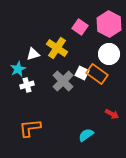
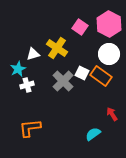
orange rectangle: moved 4 px right, 2 px down
red arrow: rotated 152 degrees counterclockwise
cyan semicircle: moved 7 px right, 1 px up
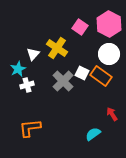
white triangle: rotated 32 degrees counterclockwise
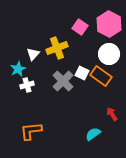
yellow cross: rotated 35 degrees clockwise
orange L-shape: moved 1 px right, 3 px down
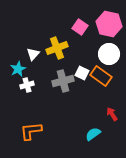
pink hexagon: rotated 15 degrees counterclockwise
gray cross: rotated 30 degrees clockwise
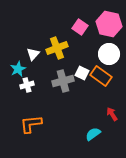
orange L-shape: moved 7 px up
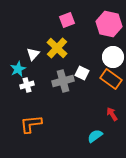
pink square: moved 13 px left, 7 px up; rotated 35 degrees clockwise
yellow cross: rotated 25 degrees counterclockwise
white circle: moved 4 px right, 3 px down
orange rectangle: moved 10 px right, 3 px down
cyan semicircle: moved 2 px right, 2 px down
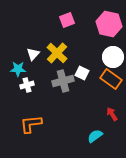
yellow cross: moved 5 px down
cyan star: rotated 28 degrees clockwise
